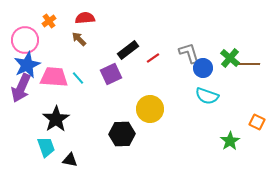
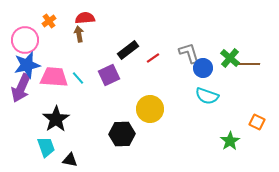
brown arrow: moved 5 px up; rotated 35 degrees clockwise
blue star: rotated 12 degrees clockwise
purple square: moved 2 px left, 1 px down
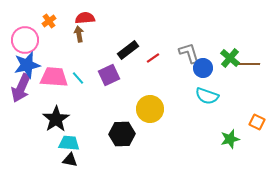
green star: moved 2 px up; rotated 18 degrees clockwise
cyan trapezoid: moved 23 px right, 4 px up; rotated 65 degrees counterclockwise
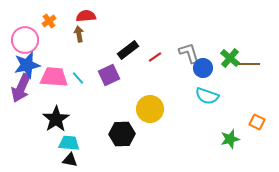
red semicircle: moved 1 px right, 2 px up
red line: moved 2 px right, 1 px up
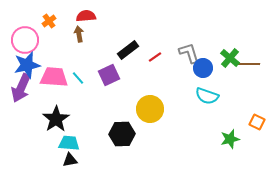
black triangle: rotated 21 degrees counterclockwise
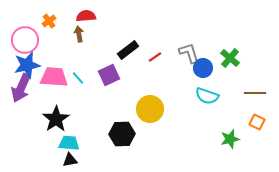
brown line: moved 6 px right, 29 px down
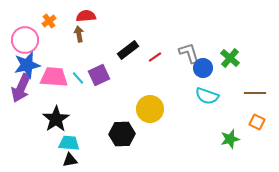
purple square: moved 10 px left
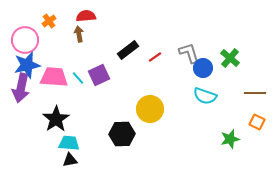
purple arrow: rotated 12 degrees counterclockwise
cyan semicircle: moved 2 px left
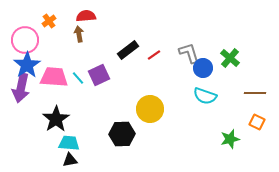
red line: moved 1 px left, 2 px up
blue star: rotated 20 degrees counterclockwise
